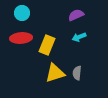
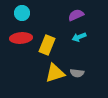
gray semicircle: rotated 88 degrees counterclockwise
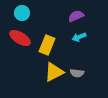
purple semicircle: moved 1 px down
red ellipse: moved 1 px left; rotated 35 degrees clockwise
yellow triangle: moved 1 px left, 1 px up; rotated 10 degrees counterclockwise
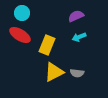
red ellipse: moved 3 px up
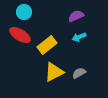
cyan circle: moved 2 px right, 1 px up
yellow rectangle: rotated 30 degrees clockwise
gray semicircle: moved 2 px right; rotated 144 degrees clockwise
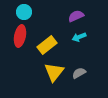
red ellipse: moved 1 px down; rotated 70 degrees clockwise
yellow triangle: rotated 25 degrees counterclockwise
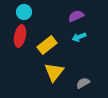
gray semicircle: moved 4 px right, 10 px down
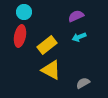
yellow triangle: moved 3 px left, 2 px up; rotated 40 degrees counterclockwise
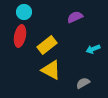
purple semicircle: moved 1 px left, 1 px down
cyan arrow: moved 14 px right, 12 px down
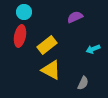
gray semicircle: rotated 144 degrees clockwise
